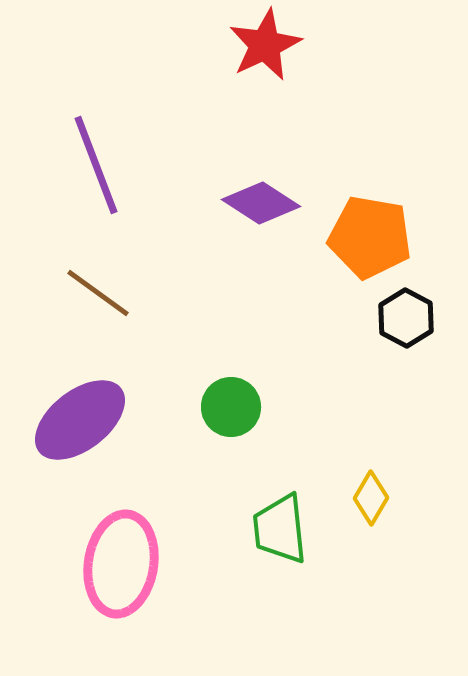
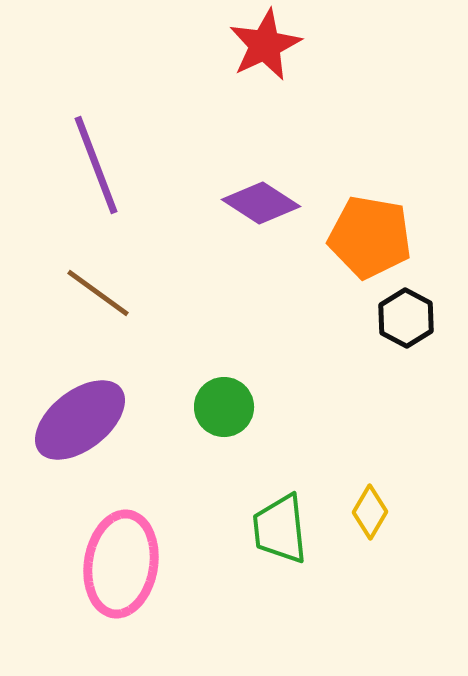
green circle: moved 7 px left
yellow diamond: moved 1 px left, 14 px down
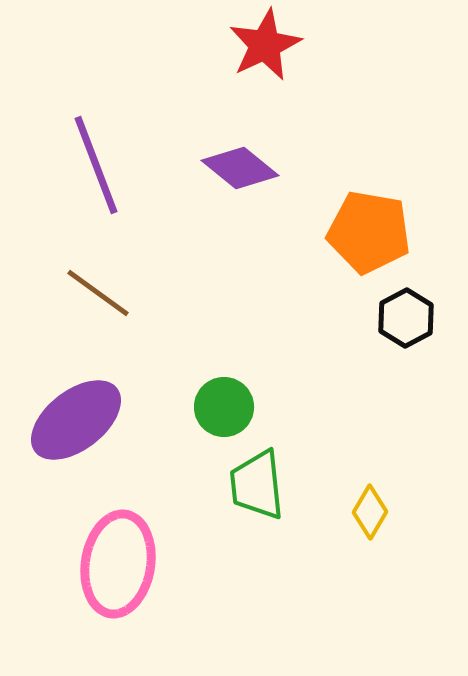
purple diamond: moved 21 px left, 35 px up; rotated 6 degrees clockwise
orange pentagon: moved 1 px left, 5 px up
black hexagon: rotated 4 degrees clockwise
purple ellipse: moved 4 px left
green trapezoid: moved 23 px left, 44 px up
pink ellipse: moved 3 px left
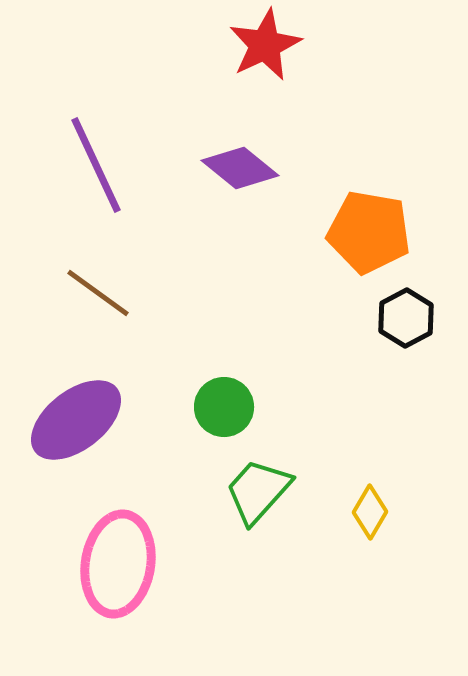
purple line: rotated 4 degrees counterclockwise
green trapezoid: moved 1 px right, 6 px down; rotated 48 degrees clockwise
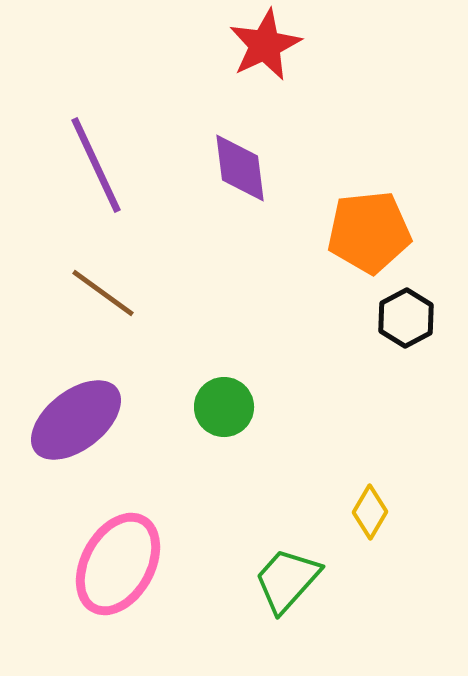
purple diamond: rotated 44 degrees clockwise
orange pentagon: rotated 16 degrees counterclockwise
brown line: moved 5 px right
green trapezoid: moved 29 px right, 89 px down
pink ellipse: rotated 20 degrees clockwise
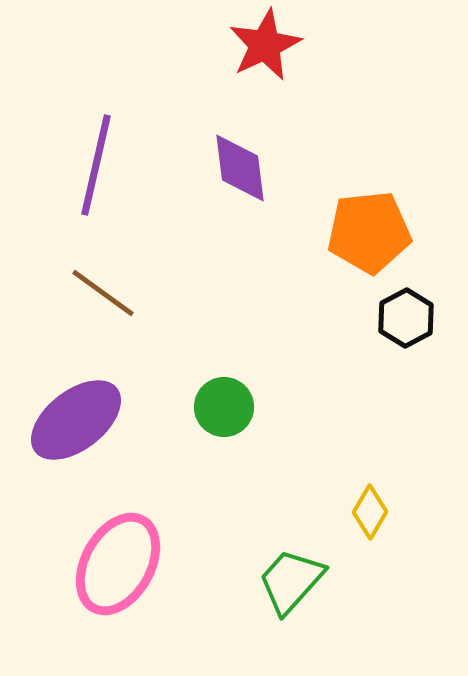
purple line: rotated 38 degrees clockwise
green trapezoid: moved 4 px right, 1 px down
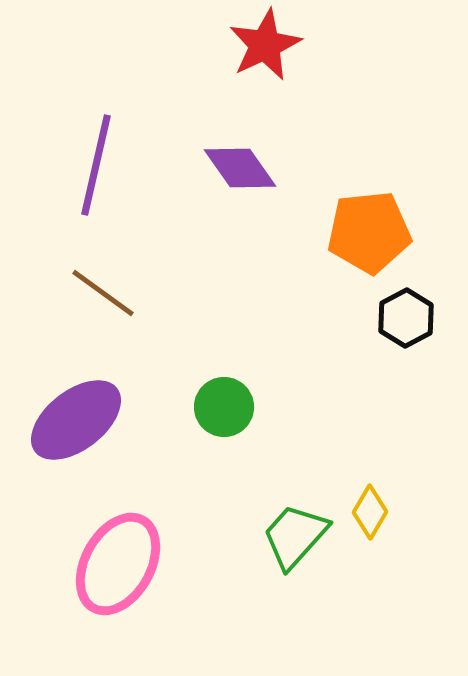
purple diamond: rotated 28 degrees counterclockwise
green trapezoid: moved 4 px right, 45 px up
